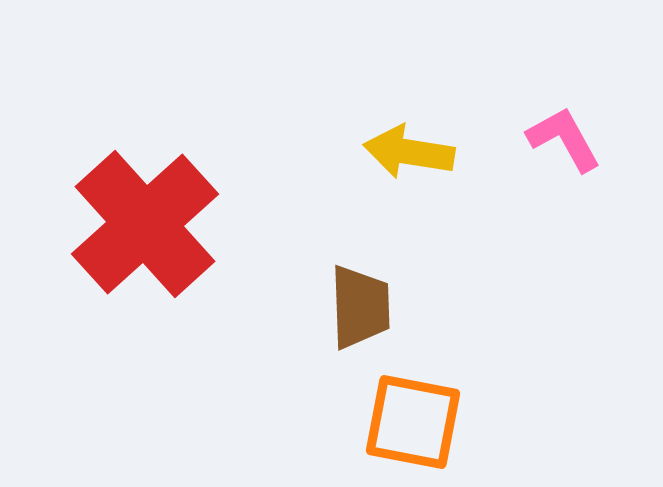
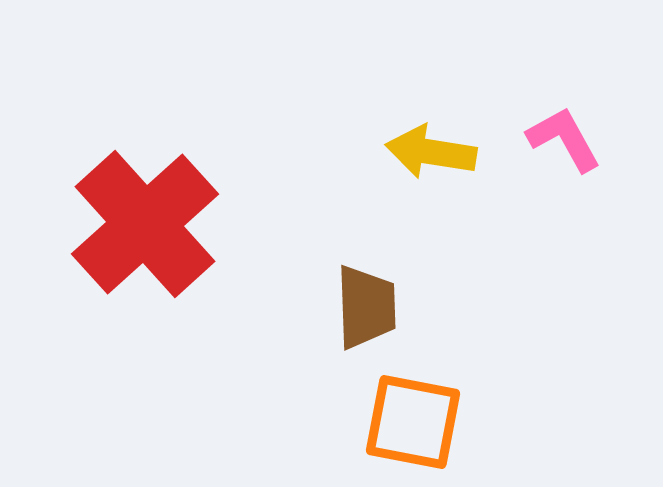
yellow arrow: moved 22 px right
brown trapezoid: moved 6 px right
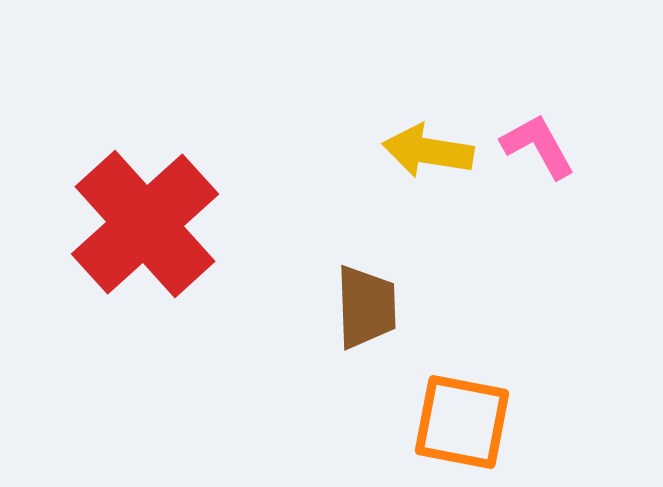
pink L-shape: moved 26 px left, 7 px down
yellow arrow: moved 3 px left, 1 px up
orange square: moved 49 px right
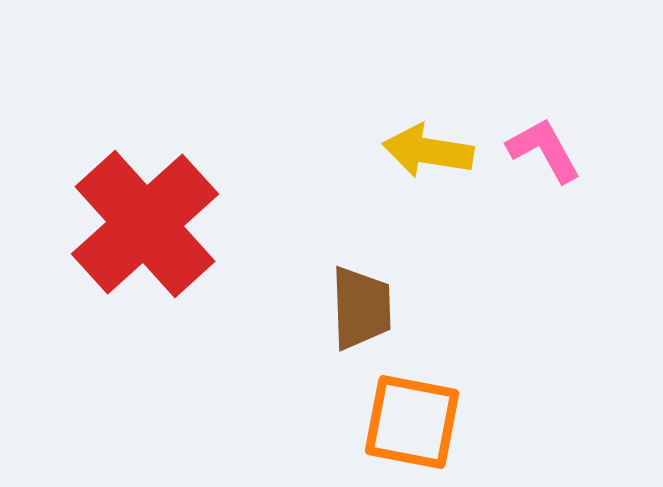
pink L-shape: moved 6 px right, 4 px down
brown trapezoid: moved 5 px left, 1 px down
orange square: moved 50 px left
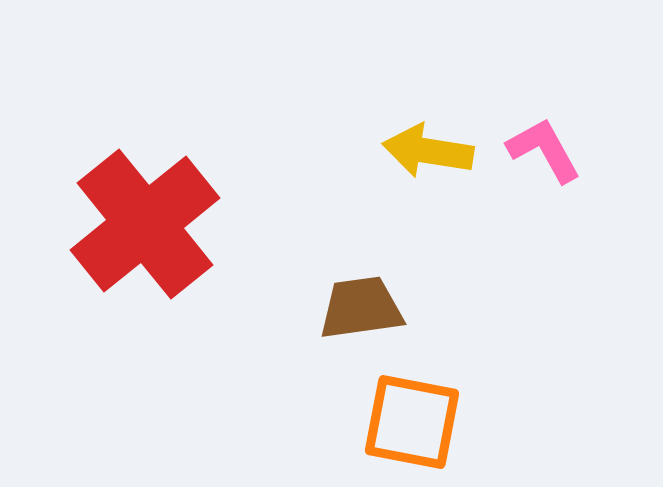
red cross: rotated 3 degrees clockwise
brown trapezoid: rotated 96 degrees counterclockwise
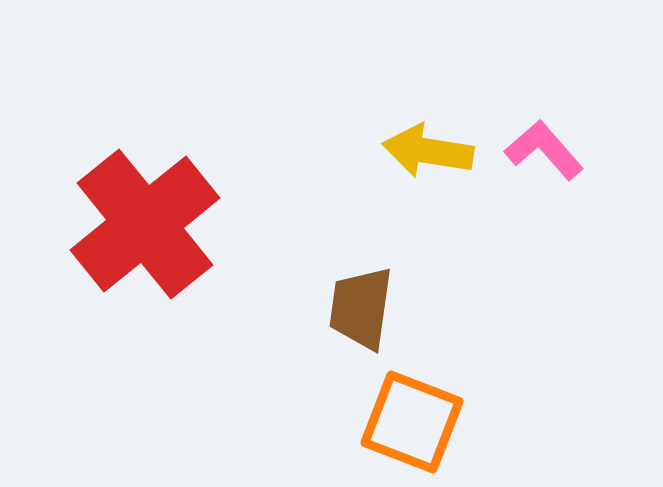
pink L-shape: rotated 12 degrees counterclockwise
brown trapezoid: rotated 74 degrees counterclockwise
orange square: rotated 10 degrees clockwise
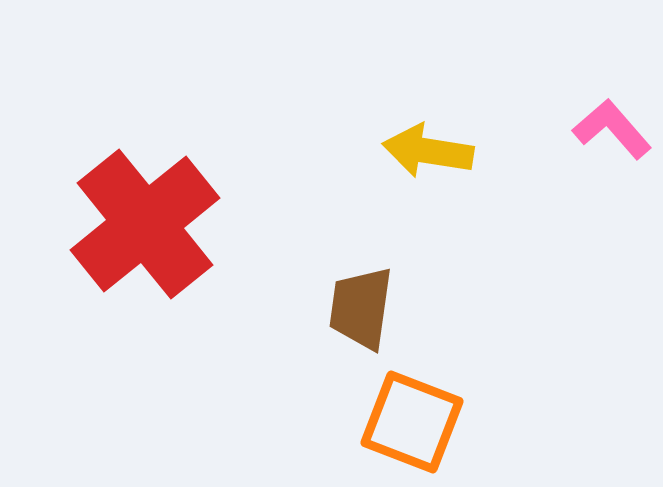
pink L-shape: moved 68 px right, 21 px up
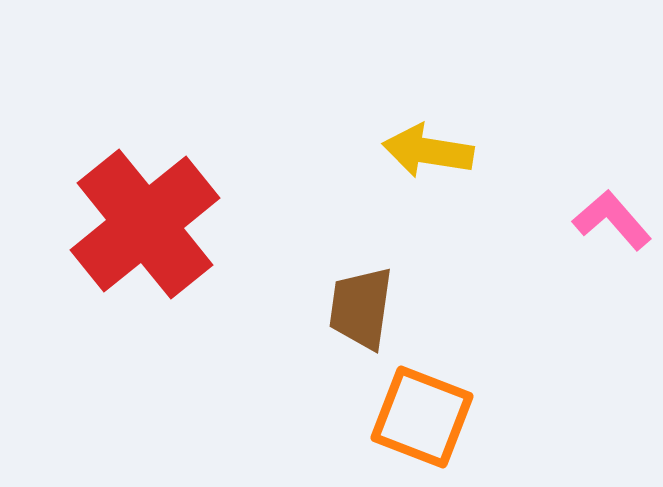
pink L-shape: moved 91 px down
orange square: moved 10 px right, 5 px up
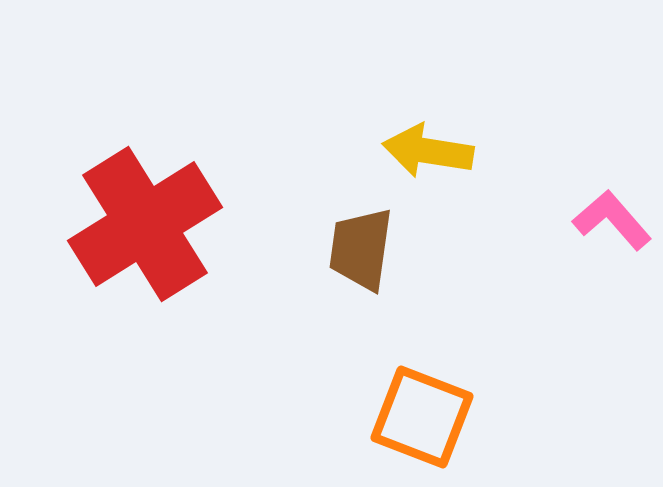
red cross: rotated 7 degrees clockwise
brown trapezoid: moved 59 px up
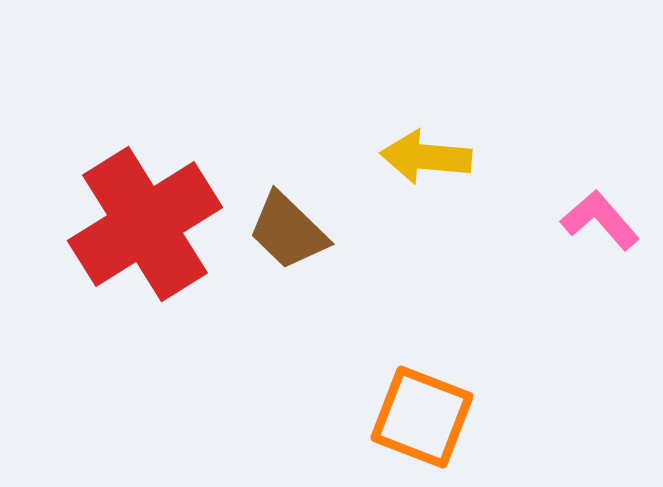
yellow arrow: moved 2 px left, 6 px down; rotated 4 degrees counterclockwise
pink L-shape: moved 12 px left
brown trapezoid: moved 73 px left, 18 px up; rotated 54 degrees counterclockwise
